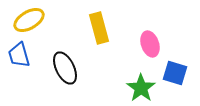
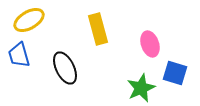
yellow rectangle: moved 1 px left, 1 px down
green star: rotated 12 degrees clockwise
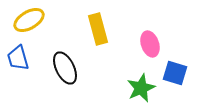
blue trapezoid: moved 1 px left, 3 px down
